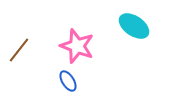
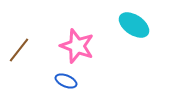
cyan ellipse: moved 1 px up
blue ellipse: moved 2 px left; rotated 35 degrees counterclockwise
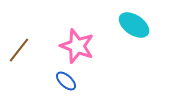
blue ellipse: rotated 20 degrees clockwise
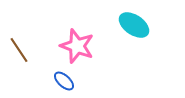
brown line: rotated 72 degrees counterclockwise
blue ellipse: moved 2 px left
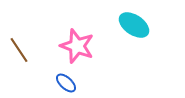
blue ellipse: moved 2 px right, 2 px down
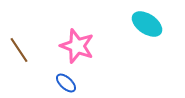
cyan ellipse: moved 13 px right, 1 px up
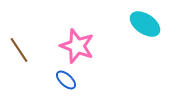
cyan ellipse: moved 2 px left
blue ellipse: moved 3 px up
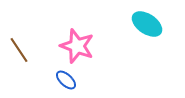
cyan ellipse: moved 2 px right
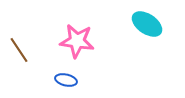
pink star: moved 5 px up; rotated 12 degrees counterclockwise
blue ellipse: rotated 30 degrees counterclockwise
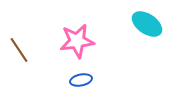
pink star: rotated 16 degrees counterclockwise
blue ellipse: moved 15 px right; rotated 25 degrees counterclockwise
